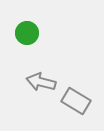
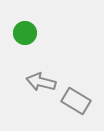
green circle: moved 2 px left
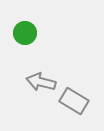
gray rectangle: moved 2 px left
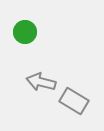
green circle: moved 1 px up
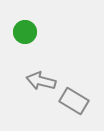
gray arrow: moved 1 px up
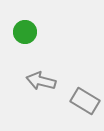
gray rectangle: moved 11 px right
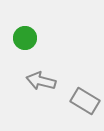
green circle: moved 6 px down
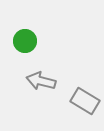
green circle: moved 3 px down
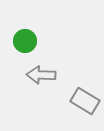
gray arrow: moved 6 px up; rotated 12 degrees counterclockwise
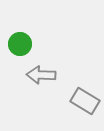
green circle: moved 5 px left, 3 px down
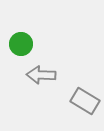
green circle: moved 1 px right
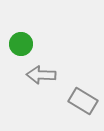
gray rectangle: moved 2 px left
